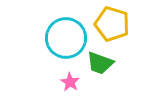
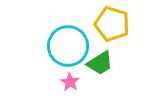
cyan circle: moved 2 px right, 8 px down
green trapezoid: rotated 52 degrees counterclockwise
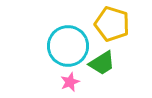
green trapezoid: moved 2 px right
pink star: rotated 18 degrees clockwise
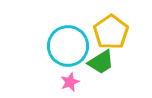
yellow pentagon: moved 1 px left, 8 px down; rotated 20 degrees clockwise
green trapezoid: moved 1 px left, 1 px up
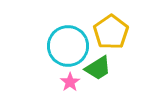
green trapezoid: moved 3 px left, 6 px down
pink star: rotated 12 degrees counterclockwise
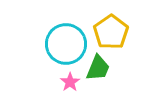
cyan circle: moved 2 px left, 2 px up
green trapezoid: rotated 36 degrees counterclockwise
